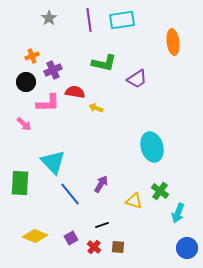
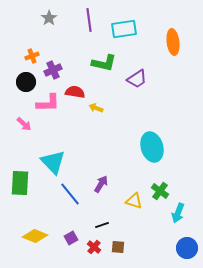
cyan rectangle: moved 2 px right, 9 px down
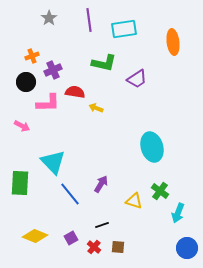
pink arrow: moved 2 px left, 2 px down; rotated 14 degrees counterclockwise
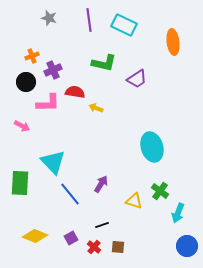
gray star: rotated 21 degrees counterclockwise
cyan rectangle: moved 4 px up; rotated 35 degrees clockwise
blue circle: moved 2 px up
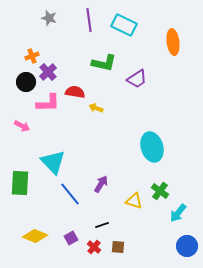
purple cross: moved 5 px left, 2 px down; rotated 18 degrees counterclockwise
cyan arrow: rotated 18 degrees clockwise
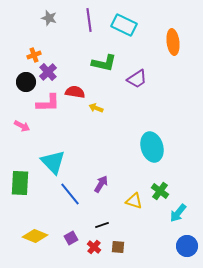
orange cross: moved 2 px right, 1 px up
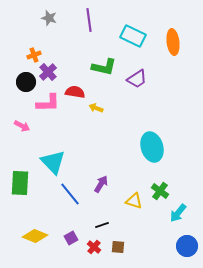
cyan rectangle: moved 9 px right, 11 px down
green L-shape: moved 4 px down
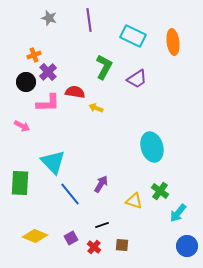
green L-shape: rotated 75 degrees counterclockwise
brown square: moved 4 px right, 2 px up
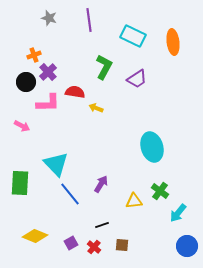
cyan triangle: moved 3 px right, 2 px down
yellow triangle: rotated 24 degrees counterclockwise
purple square: moved 5 px down
